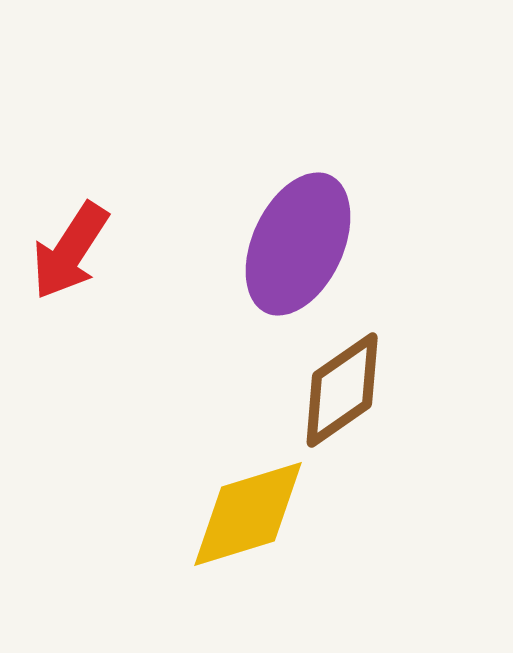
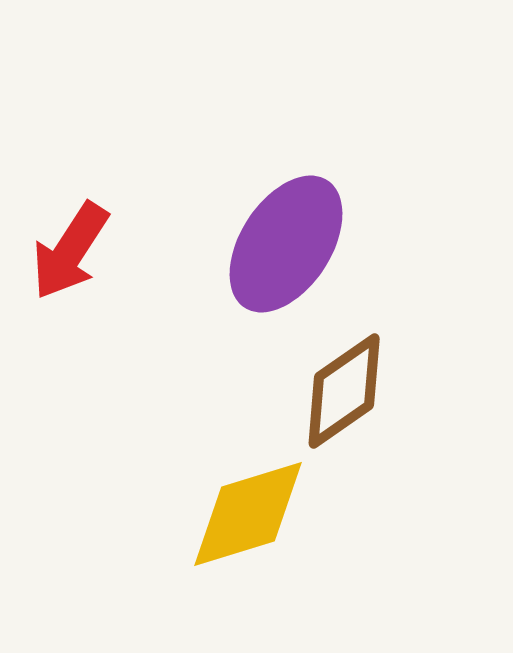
purple ellipse: moved 12 px left; rotated 8 degrees clockwise
brown diamond: moved 2 px right, 1 px down
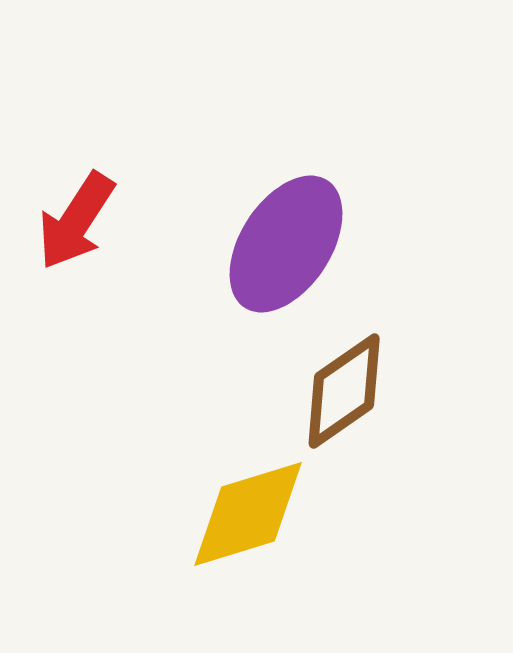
red arrow: moved 6 px right, 30 px up
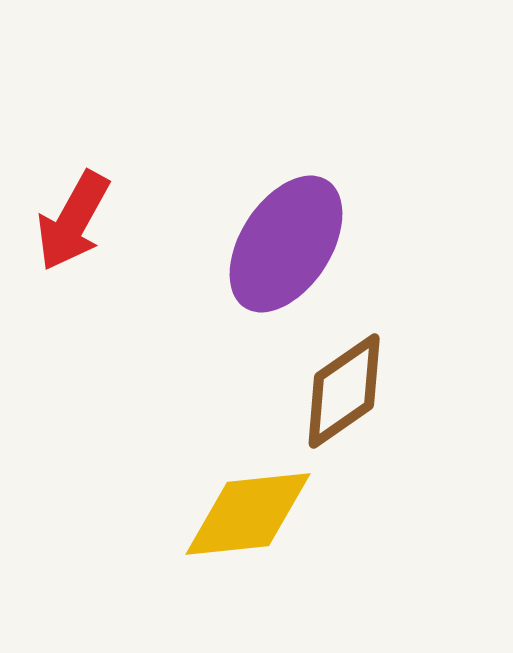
red arrow: moved 3 px left; rotated 4 degrees counterclockwise
yellow diamond: rotated 11 degrees clockwise
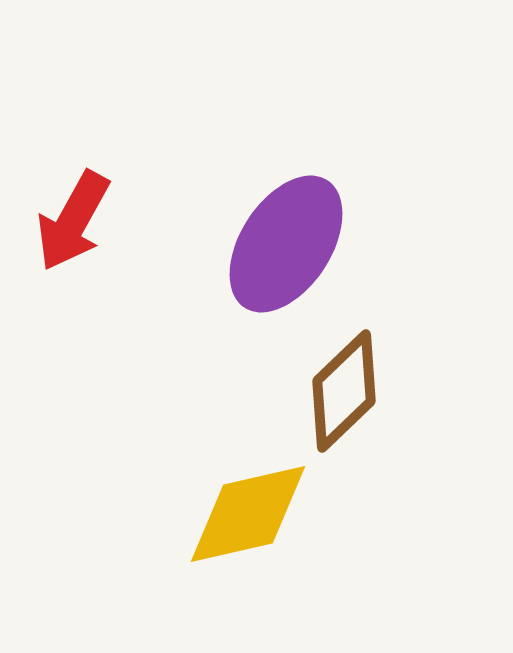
brown diamond: rotated 9 degrees counterclockwise
yellow diamond: rotated 7 degrees counterclockwise
